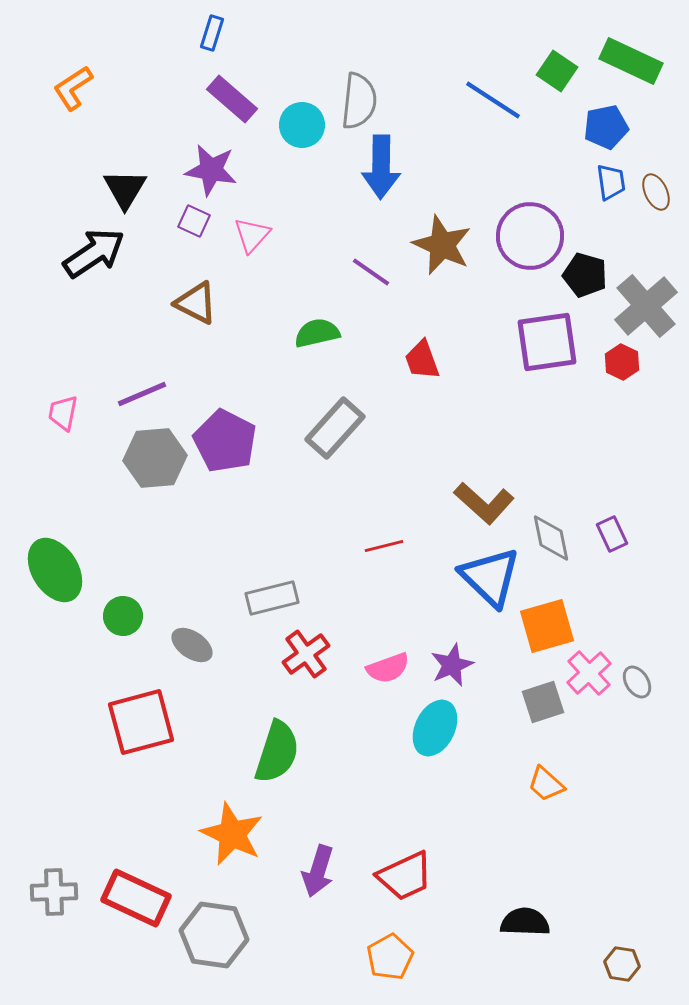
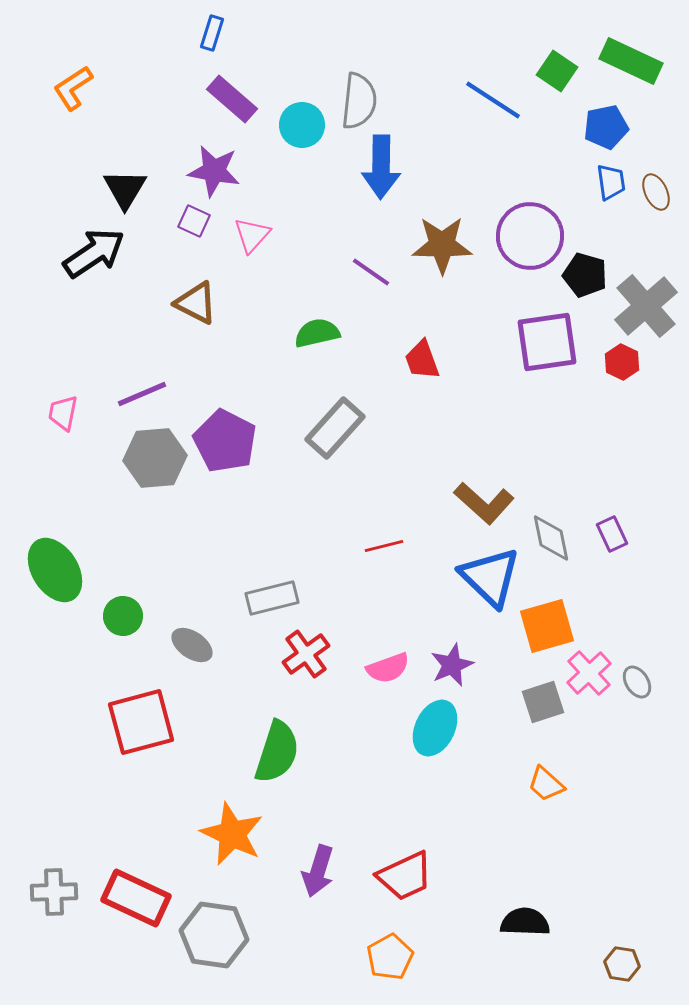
purple star at (211, 170): moved 3 px right, 1 px down
brown star at (442, 245): rotated 24 degrees counterclockwise
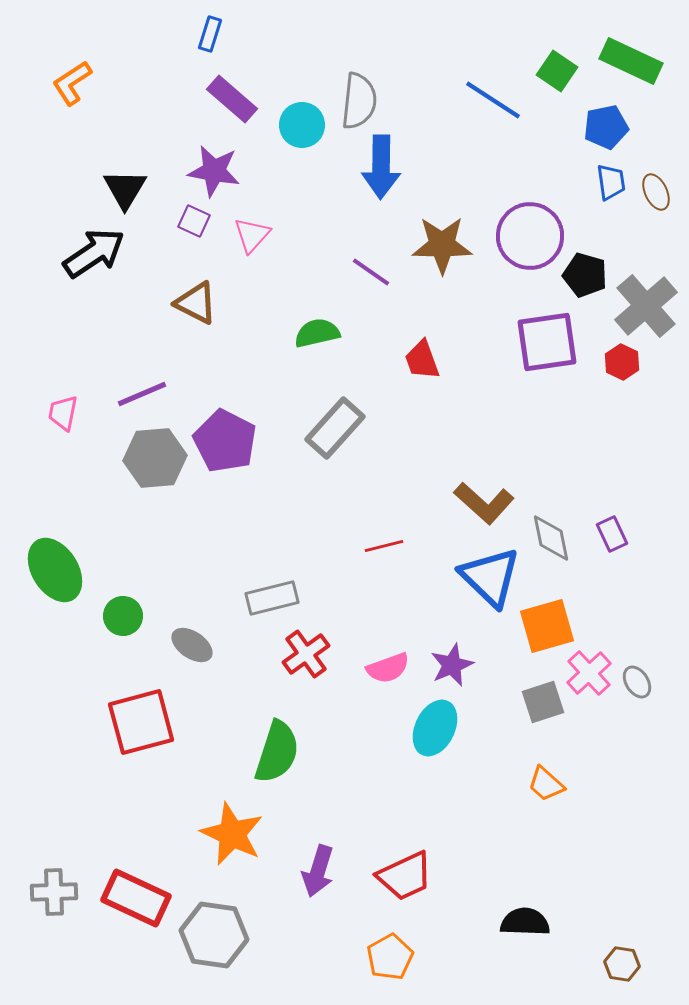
blue rectangle at (212, 33): moved 2 px left, 1 px down
orange L-shape at (73, 88): moved 1 px left, 5 px up
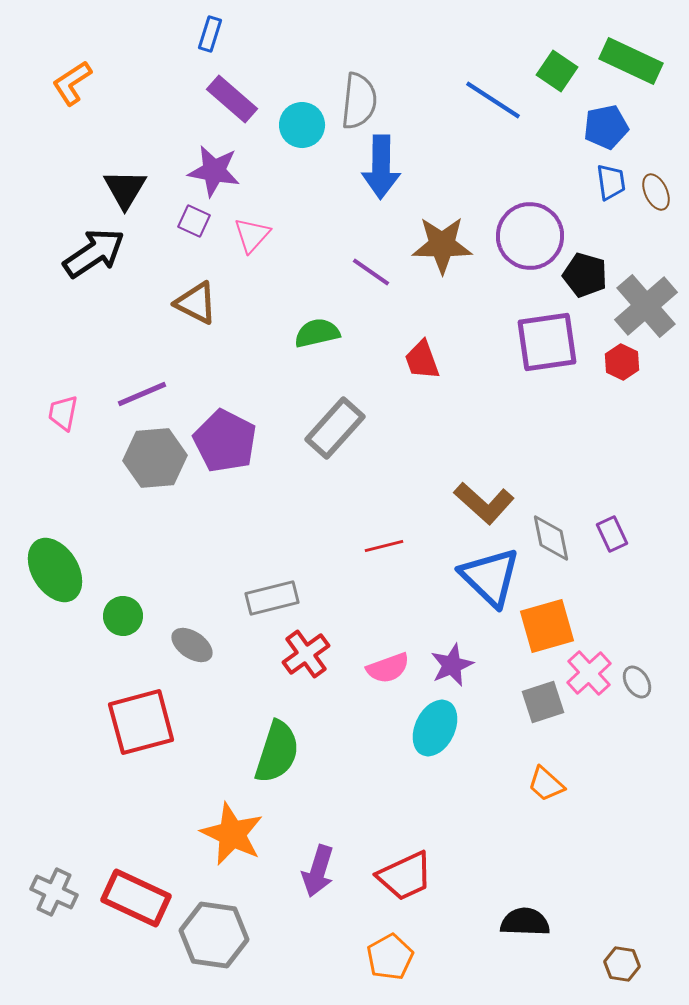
gray cross at (54, 892): rotated 27 degrees clockwise
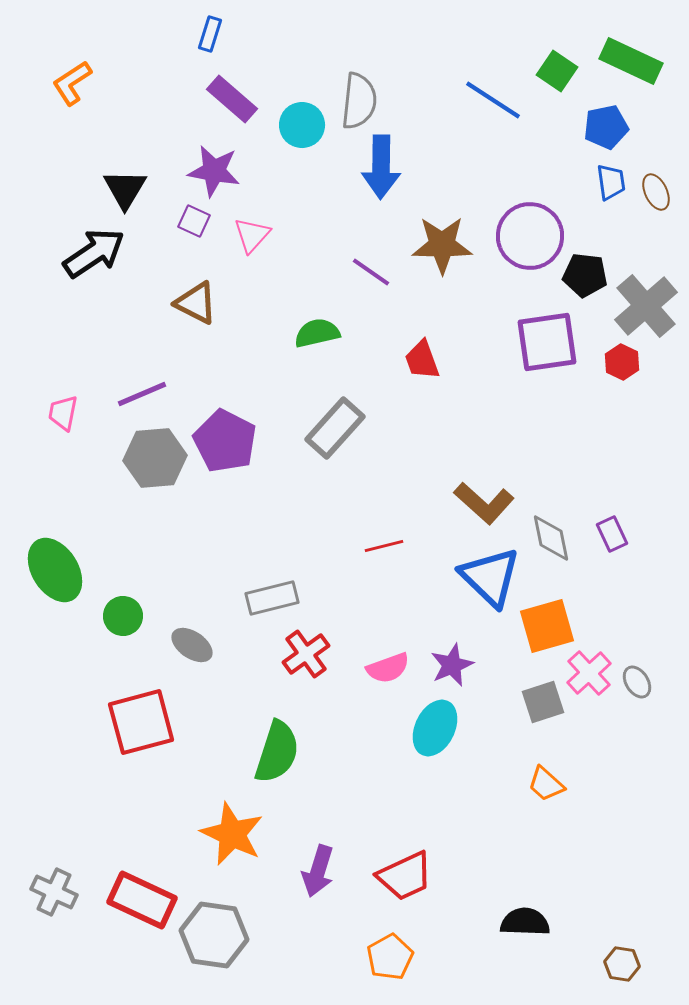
black pentagon at (585, 275): rotated 9 degrees counterclockwise
red rectangle at (136, 898): moved 6 px right, 2 px down
